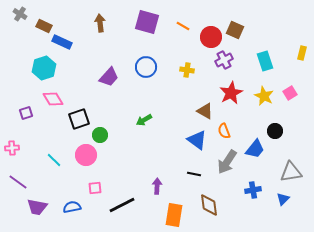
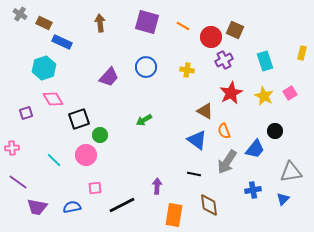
brown rectangle at (44, 26): moved 3 px up
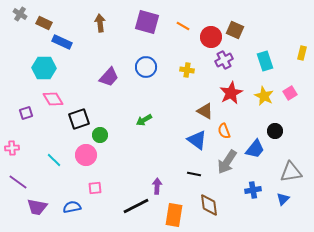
cyan hexagon at (44, 68): rotated 20 degrees clockwise
black line at (122, 205): moved 14 px right, 1 px down
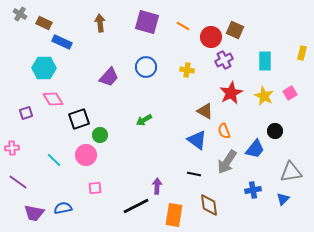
cyan rectangle at (265, 61): rotated 18 degrees clockwise
purple trapezoid at (37, 207): moved 3 px left, 6 px down
blue semicircle at (72, 207): moved 9 px left, 1 px down
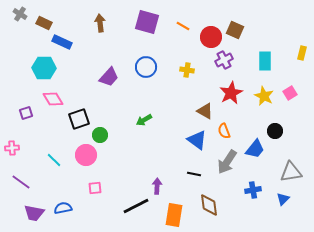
purple line at (18, 182): moved 3 px right
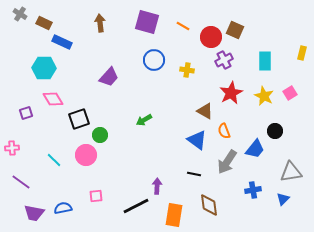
blue circle at (146, 67): moved 8 px right, 7 px up
pink square at (95, 188): moved 1 px right, 8 px down
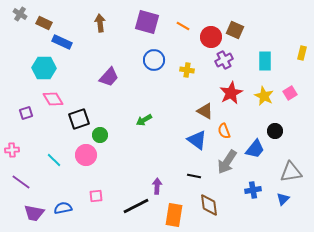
pink cross at (12, 148): moved 2 px down
black line at (194, 174): moved 2 px down
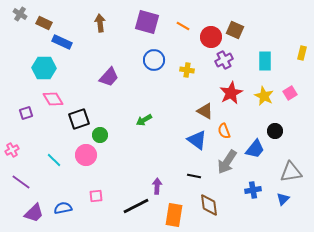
pink cross at (12, 150): rotated 24 degrees counterclockwise
purple trapezoid at (34, 213): rotated 55 degrees counterclockwise
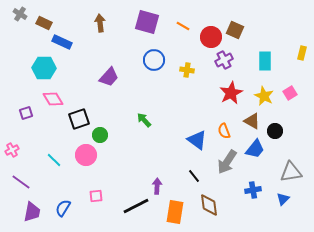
brown triangle at (205, 111): moved 47 px right, 10 px down
green arrow at (144, 120): rotated 77 degrees clockwise
black line at (194, 176): rotated 40 degrees clockwise
blue semicircle at (63, 208): rotated 48 degrees counterclockwise
purple trapezoid at (34, 213): moved 2 px left, 1 px up; rotated 35 degrees counterclockwise
orange rectangle at (174, 215): moved 1 px right, 3 px up
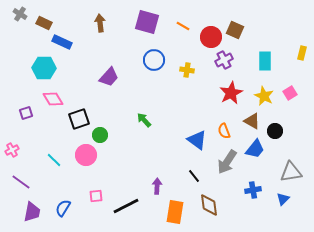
black line at (136, 206): moved 10 px left
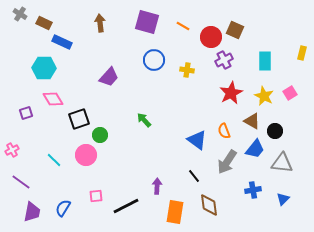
gray triangle at (291, 172): moved 9 px left, 9 px up; rotated 15 degrees clockwise
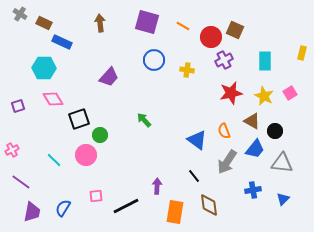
red star at (231, 93): rotated 15 degrees clockwise
purple square at (26, 113): moved 8 px left, 7 px up
